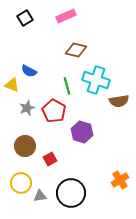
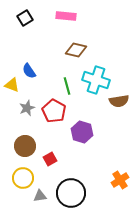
pink rectangle: rotated 30 degrees clockwise
blue semicircle: rotated 28 degrees clockwise
yellow circle: moved 2 px right, 5 px up
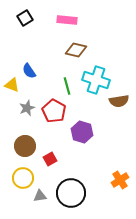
pink rectangle: moved 1 px right, 4 px down
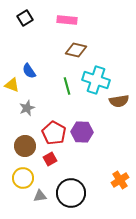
red pentagon: moved 22 px down
purple hexagon: rotated 15 degrees counterclockwise
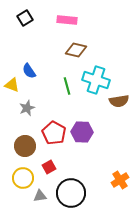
red square: moved 1 px left, 8 px down
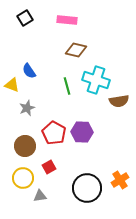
black circle: moved 16 px right, 5 px up
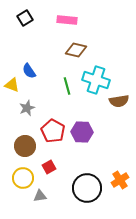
red pentagon: moved 1 px left, 2 px up
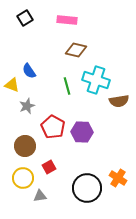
gray star: moved 2 px up
red pentagon: moved 4 px up
orange cross: moved 2 px left, 2 px up; rotated 24 degrees counterclockwise
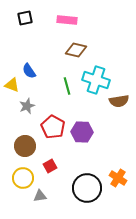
black square: rotated 21 degrees clockwise
red square: moved 1 px right, 1 px up
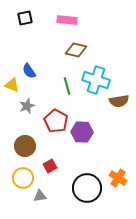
red pentagon: moved 3 px right, 6 px up
